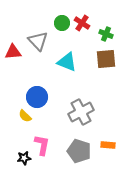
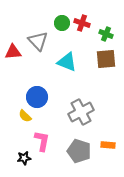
red cross: rotated 14 degrees counterclockwise
pink L-shape: moved 4 px up
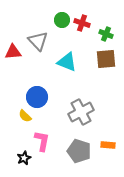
green circle: moved 3 px up
black star: rotated 16 degrees counterclockwise
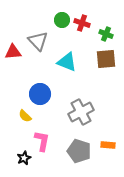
blue circle: moved 3 px right, 3 px up
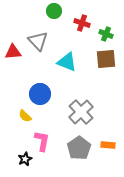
green circle: moved 8 px left, 9 px up
gray cross: rotated 15 degrees counterclockwise
gray pentagon: moved 3 px up; rotated 20 degrees clockwise
black star: moved 1 px right, 1 px down
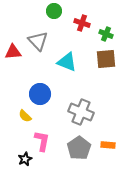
gray cross: rotated 25 degrees counterclockwise
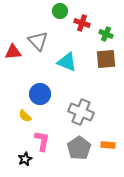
green circle: moved 6 px right
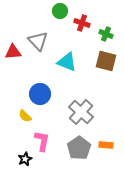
brown square: moved 2 px down; rotated 20 degrees clockwise
gray cross: rotated 20 degrees clockwise
orange rectangle: moved 2 px left
